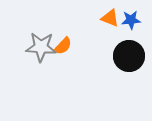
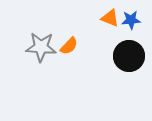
orange semicircle: moved 6 px right
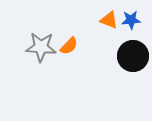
orange triangle: moved 1 px left, 2 px down
black circle: moved 4 px right
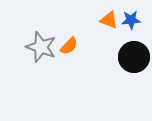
gray star: rotated 16 degrees clockwise
black circle: moved 1 px right, 1 px down
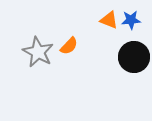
gray star: moved 3 px left, 5 px down; rotated 8 degrees clockwise
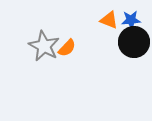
orange semicircle: moved 2 px left, 2 px down
gray star: moved 6 px right, 6 px up
black circle: moved 15 px up
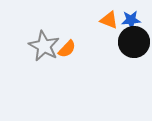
orange semicircle: moved 1 px down
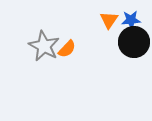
orange triangle: rotated 42 degrees clockwise
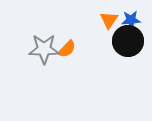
black circle: moved 6 px left, 1 px up
gray star: moved 3 px down; rotated 28 degrees counterclockwise
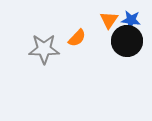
blue star: rotated 12 degrees clockwise
black circle: moved 1 px left
orange semicircle: moved 10 px right, 11 px up
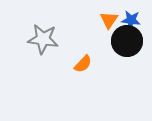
orange semicircle: moved 6 px right, 26 px down
gray star: moved 1 px left, 10 px up; rotated 8 degrees clockwise
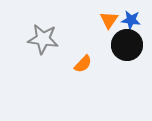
black circle: moved 4 px down
